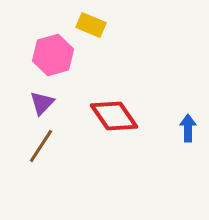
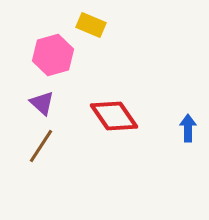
purple triangle: rotated 32 degrees counterclockwise
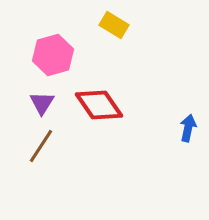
yellow rectangle: moved 23 px right; rotated 8 degrees clockwise
purple triangle: rotated 20 degrees clockwise
red diamond: moved 15 px left, 11 px up
blue arrow: rotated 12 degrees clockwise
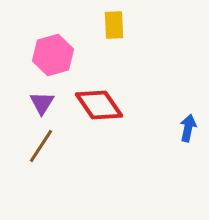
yellow rectangle: rotated 56 degrees clockwise
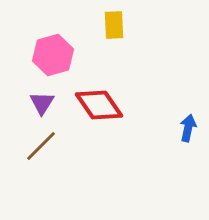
brown line: rotated 12 degrees clockwise
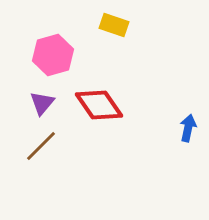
yellow rectangle: rotated 68 degrees counterclockwise
purple triangle: rotated 8 degrees clockwise
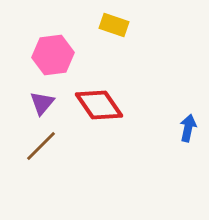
pink hexagon: rotated 9 degrees clockwise
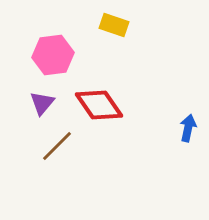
brown line: moved 16 px right
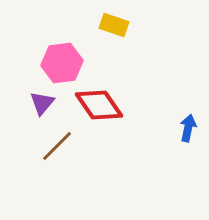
pink hexagon: moved 9 px right, 8 px down
